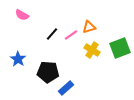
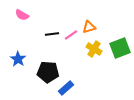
black line: rotated 40 degrees clockwise
yellow cross: moved 2 px right, 1 px up
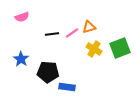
pink semicircle: moved 2 px down; rotated 48 degrees counterclockwise
pink line: moved 1 px right, 2 px up
blue star: moved 3 px right
blue rectangle: moved 1 px right, 1 px up; rotated 49 degrees clockwise
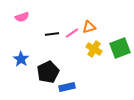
black pentagon: rotated 30 degrees counterclockwise
blue rectangle: rotated 21 degrees counterclockwise
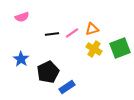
orange triangle: moved 3 px right, 2 px down
blue rectangle: rotated 21 degrees counterclockwise
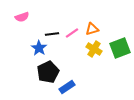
blue star: moved 18 px right, 11 px up
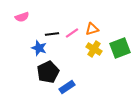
blue star: rotated 14 degrees counterclockwise
